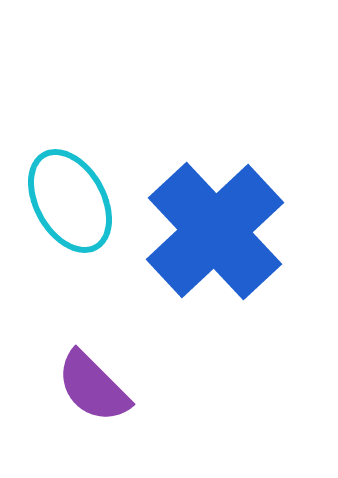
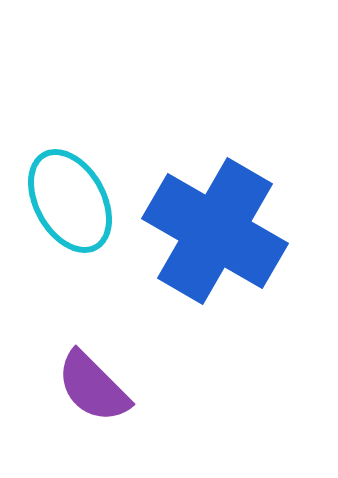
blue cross: rotated 17 degrees counterclockwise
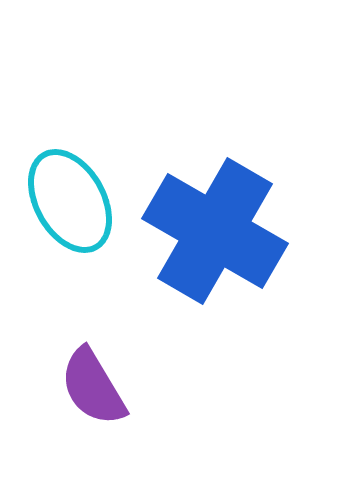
purple semicircle: rotated 14 degrees clockwise
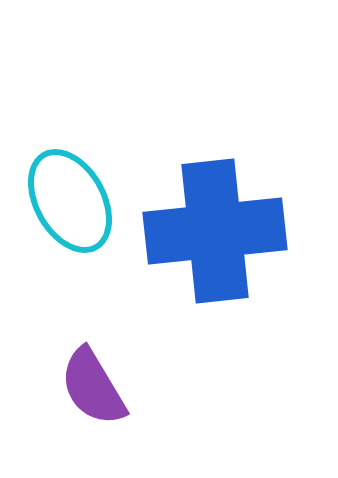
blue cross: rotated 36 degrees counterclockwise
